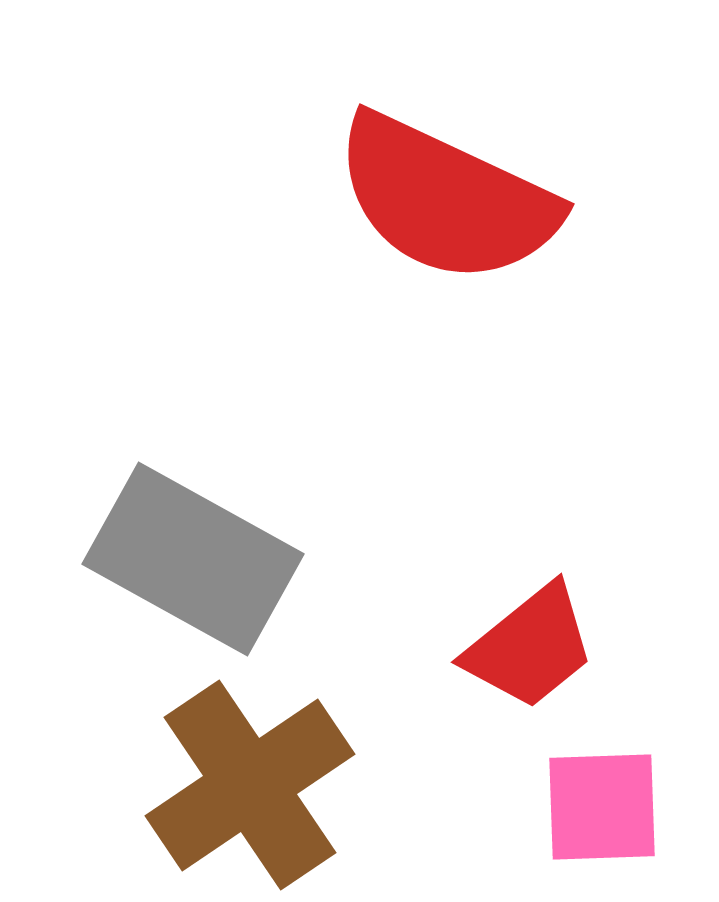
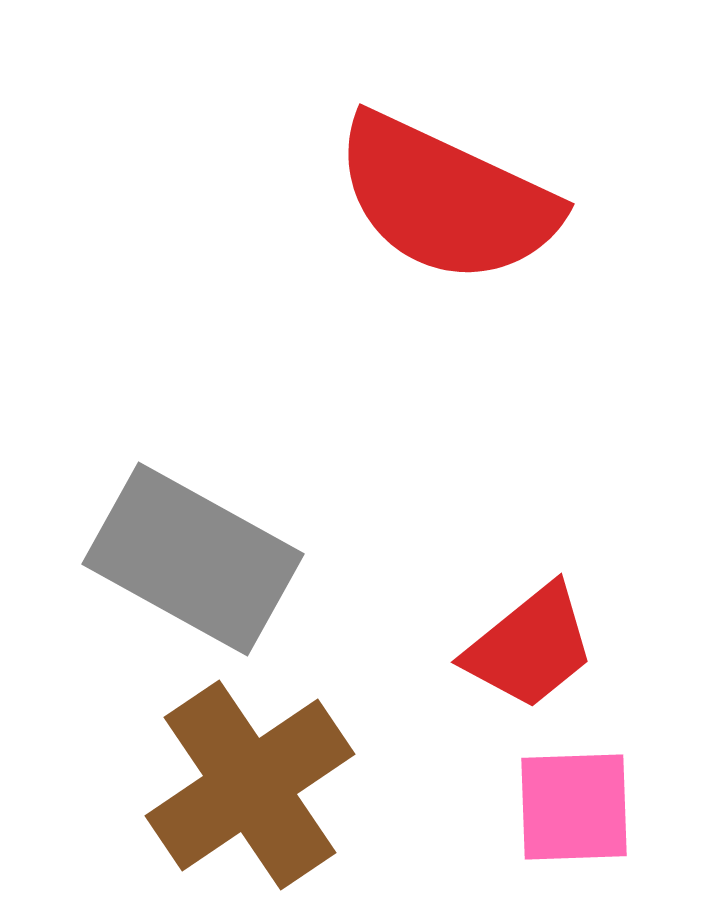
pink square: moved 28 px left
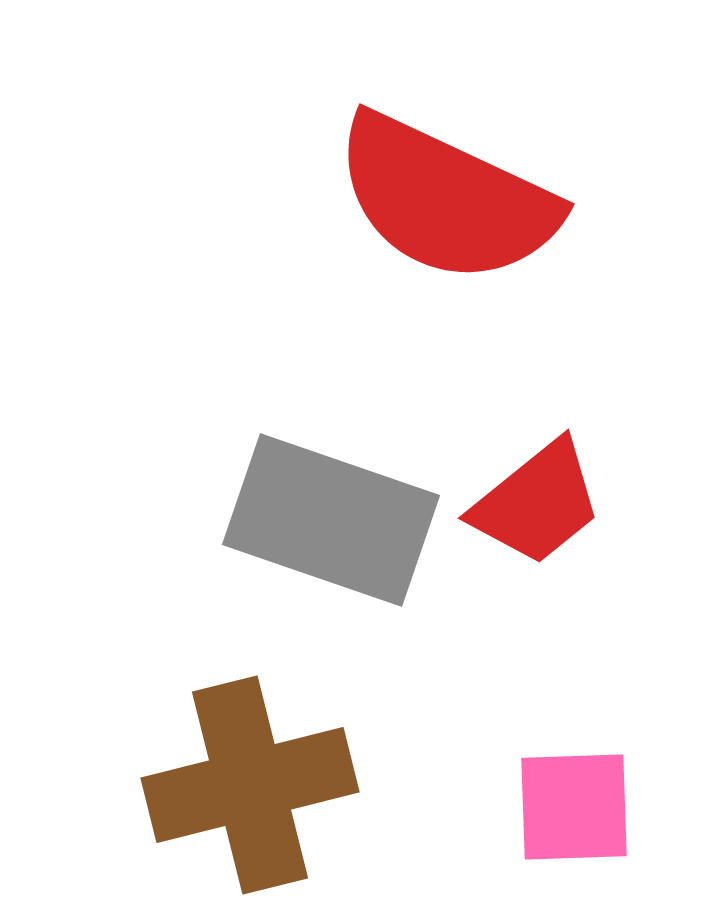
gray rectangle: moved 138 px right, 39 px up; rotated 10 degrees counterclockwise
red trapezoid: moved 7 px right, 144 px up
brown cross: rotated 20 degrees clockwise
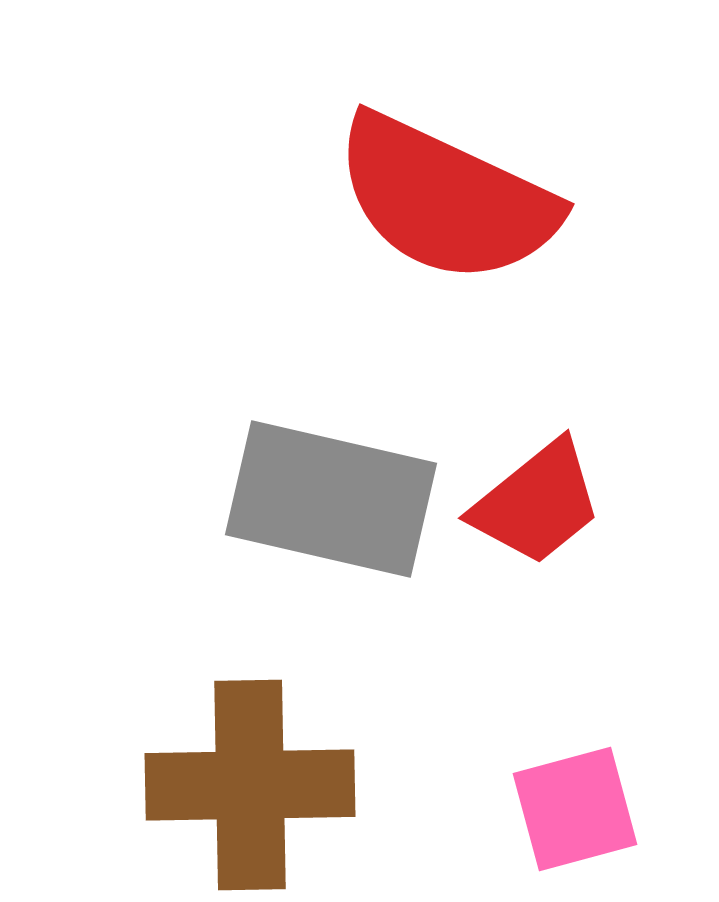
gray rectangle: moved 21 px up; rotated 6 degrees counterclockwise
brown cross: rotated 13 degrees clockwise
pink square: moved 1 px right, 2 px down; rotated 13 degrees counterclockwise
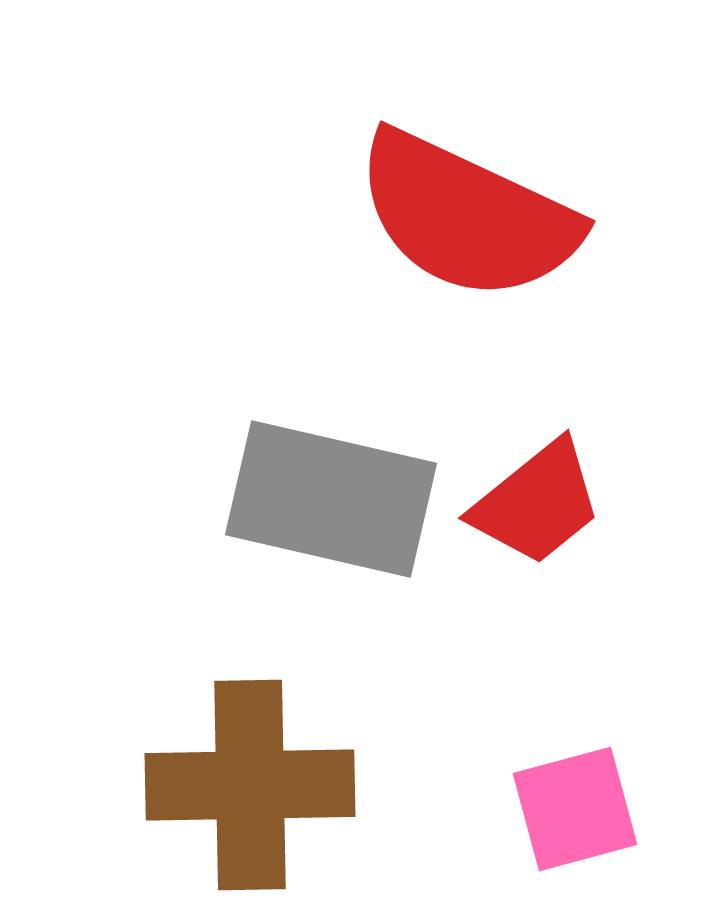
red semicircle: moved 21 px right, 17 px down
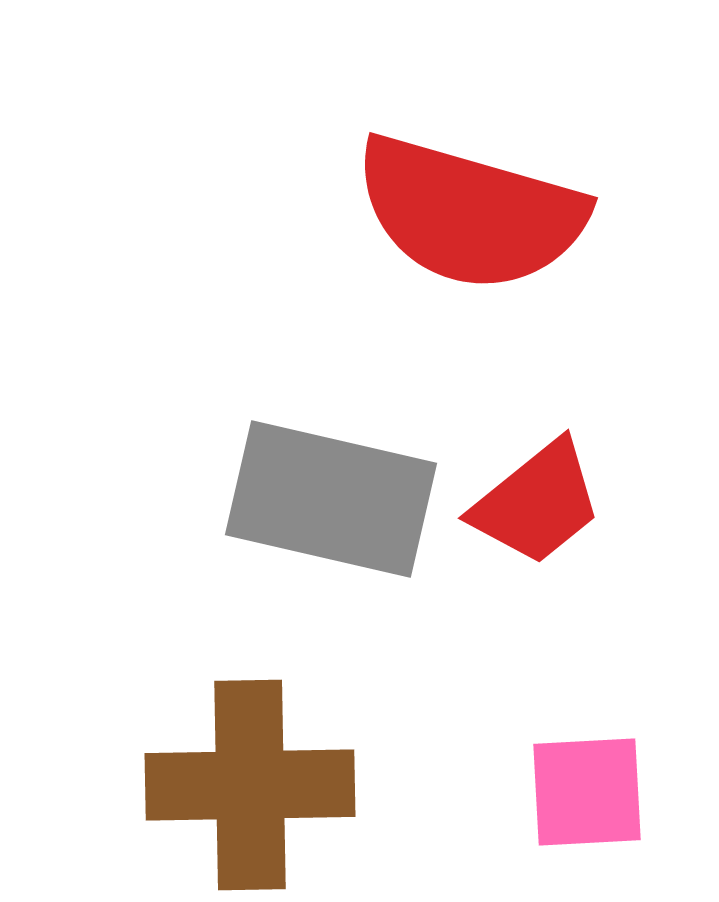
red semicircle: moved 3 px right, 3 px up; rotated 9 degrees counterclockwise
pink square: moved 12 px right, 17 px up; rotated 12 degrees clockwise
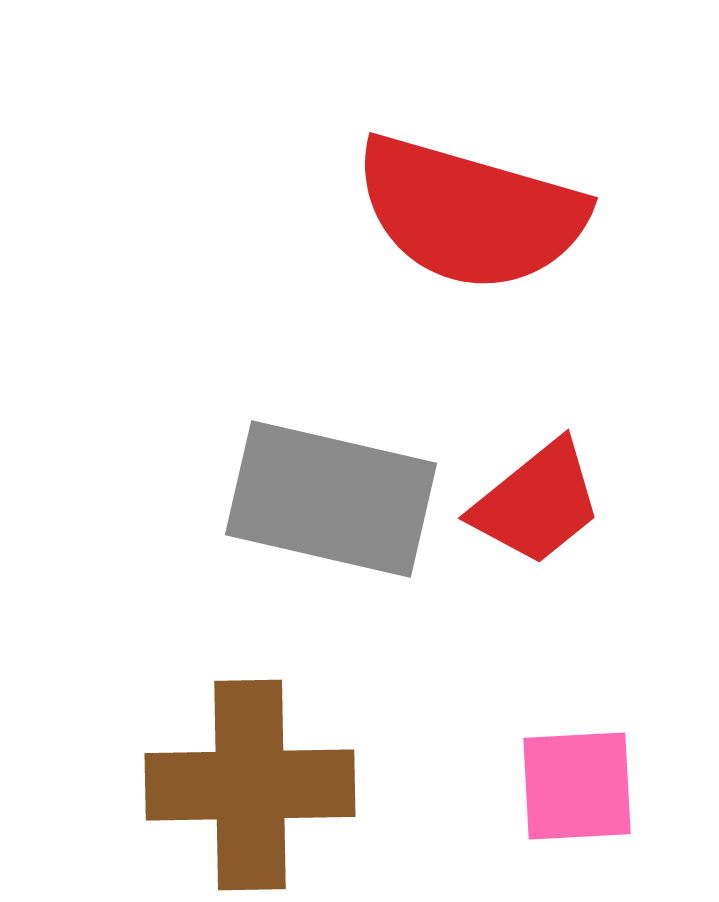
pink square: moved 10 px left, 6 px up
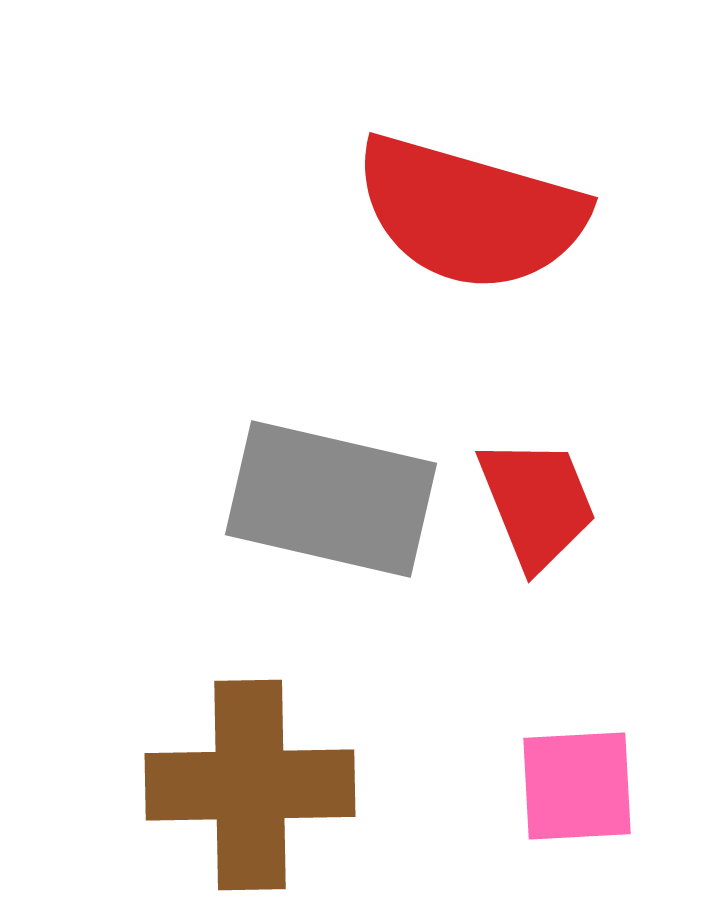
red trapezoid: rotated 73 degrees counterclockwise
